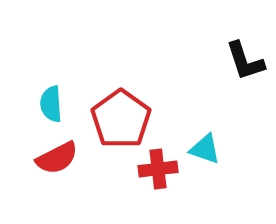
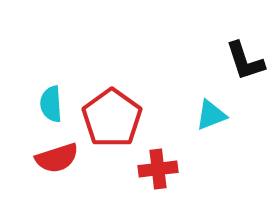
red pentagon: moved 9 px left, 1 px up
cyan triangle: moved 6 px right, 34 px up; rotated 40 degrees counterclockwise
red semicircle: rotated 9 degrees clockwise
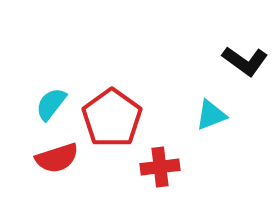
black L-shape: rotated 36 degrees counterclockwise
cyan semicircle: rotated 42 degrees clockwise
red cross: moved 2 px right, 2 px up
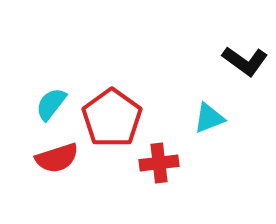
cyan triangle: moved 2 px left, 3 px down
red cross: moved 1 px left, 4 px up
